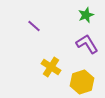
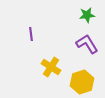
green star: moved 1 px right; rotated 14 degrees clockwise
purple line: moved 3 px left, 8 px down; rotated 40 degrees clockwise
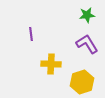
yellow cross: moved 3 px up; rotated 30 degrees counterclockwise
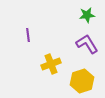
purple line: moved 3 px left, 1 px down
yellow cross: rotated 24 degrees counterclockwise
yellow hexagon: moved 1 px up
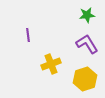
yellow hexagon: moved 3 px right, 2 px up
